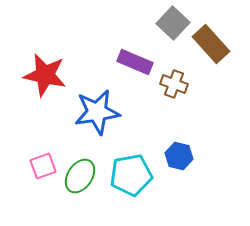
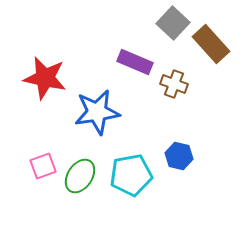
red star: moved 3 px down
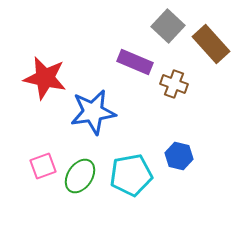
gray square: moved 5 px left, 3 px down
blue star: moved 4 px left
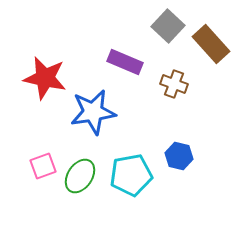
purple rectangle: moved 10 px left
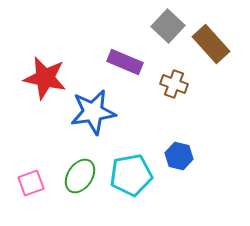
pink square: moved 12 px left, 17 px down
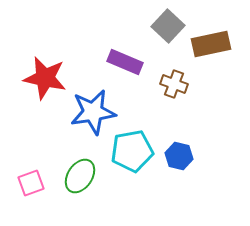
brown rectangle: rotated 60 degrees counterclockwise
cyan pentagon: moved 1 px right, 24 px up
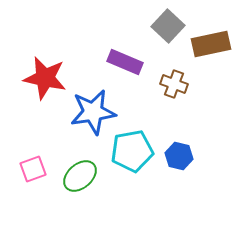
green ellipse: rotated 16 degrees clockwise
pink square: moved 2 px right, 14 px up
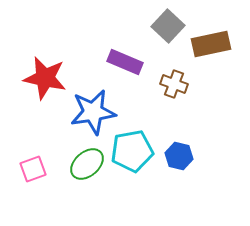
green ellipse: moved 7 px right, 12 px up
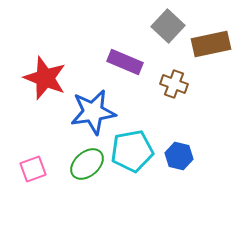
red star: rotated 9 degrees clockwise
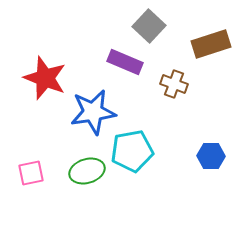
gray square: moved 19 px left
brown rectangle: rotated 6 degrees counterclockwise
blue hexagon: moved 32 px right; rotated 12 degrees counterclockwise
green ellipse: moved 7 px down; rotated 24 degrees clockwise
pink square: moved 2 px left, 4 px down; rotated 8 degrees clockwise
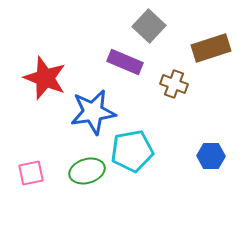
brown rectangle: moved 4 px down
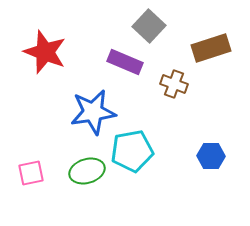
red star: moved 26 px up
